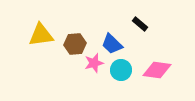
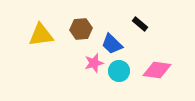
brown hexagon: moved 6 px right, 15 px up
cyan circle: moved 2 px left, 1 px down
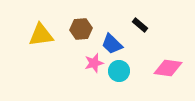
black rectangle: moved 1 px down
pink diamond: moved 11 px right, 2 px up
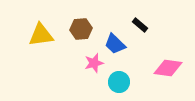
blue trapezoid: moved 3 px right
cyan circle: moved 11 px down
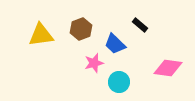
brown hexagon: rotated 15 degrees counterclockwise
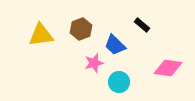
black rectangle: moved 2 px right
blue trapezoid: moved 1 px down
